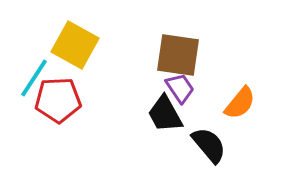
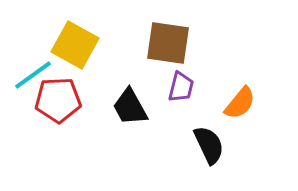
brown square: moved 10 px left, 12 px up
cyan line: moved 1 px left, 3 px up; rotated 21 degrees clockwise
purple trapezoid: moved 1 px right, 1 px up; rotated 48 degrees clockwise
black trapezoid: moved 35 px left, 7 px up
black semicircle: rotated 15 degrees clockwise
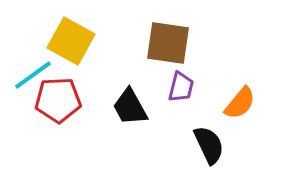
yellow square: moved 4 px left, 4 px up
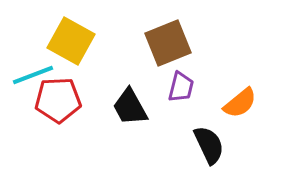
brown square: rotated 30 degrees counterclockwise
cyan line: rotated 15 degrees clockwise
orange semicircle: rotated 12 degrees clockwise
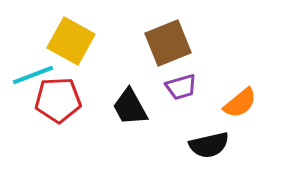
purple trapezoid: rotated 60 degrees clockwise
black semicircle: rotated 102 degrees clockwise
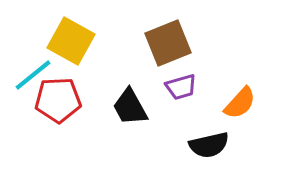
cyan line: rotated 18 degrees counterclockwise
orange semicircle: rotated 9 degrees counterclockwise
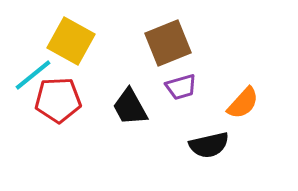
orange semicircle: moved 3 px right
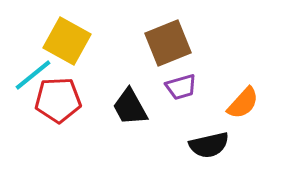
yellow square: moved 4 px left
